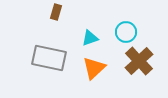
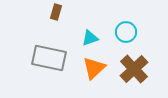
brown cross: moved 5 px left, 8 px down
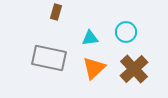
cyan triangle: rotated 12 degrees clockwise
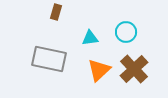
gray rectangle: moved 1 px down
orange triangle: moved 5 px right, 2 px down
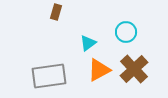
cyan triangle: moved 2 px left, 5 px down; rotated 30 degrees counterclockwise
gray rectangle: moved 17 px down; rotated 20 degrees counterclockwise
orange triangle: rotated 15 degrees clockwise
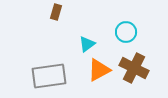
cyan triangle: moved 1 px left, 1 px down
brown cross: moved 1 px up; rotated 20 degrees counterclockwise
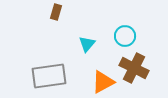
cyan circle: moved 1 px left, 4 px down
cyan triangle: rotated 12 degrees counterclockwise
orange triangle: moved 4 px right, 12 px down
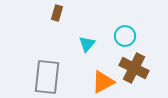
brown rectangle: moved 1 px right, 1 px down
gray rectangle: moved 2 px left, 1 px down; rotated 76 degrees counterclockwise
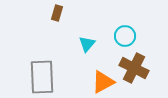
gray rectangle: moved 5 px left; rotated 8 degrees counterclockwise
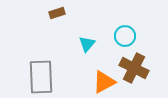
brown rectangle: rotated 56 degrees clockwise
gray rectangle: moved 1 px left
orange triangle: moved 1 px right
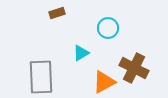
cyan circle: moved 17 px left, 8 px up
cyan triangle: moved 6 px left, 9 px down; rotated 18 degrees clockwise
